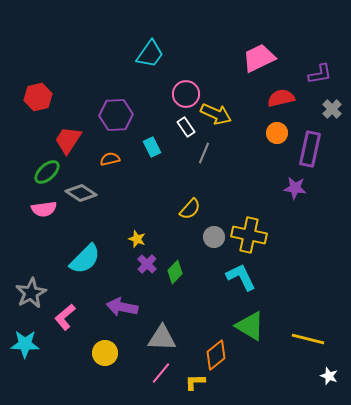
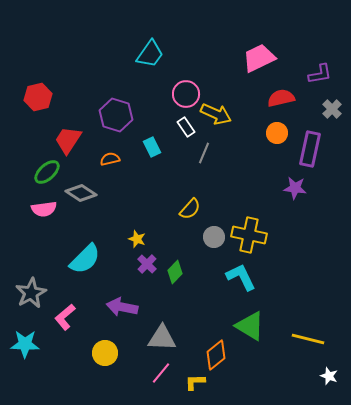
purple hexagon: rotated 20 degrees clockwise
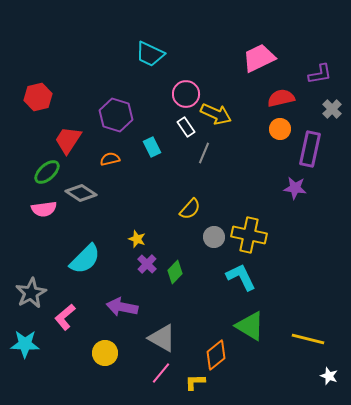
cyan trapezoid: rotated 80 degrees clockwise
orange circle: moved 3 px right, 4 px up
gray triangle: rotated 28 degrees clockwise
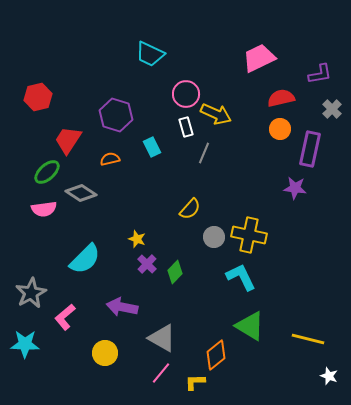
white rectangle: rotated 18 degrees clockwise
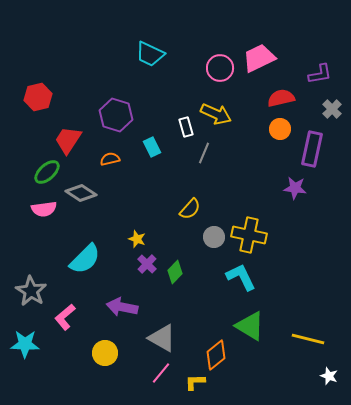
pink circle: moved 34 px right, 26 px up
purple rectangle: moved 2 px right
gray star: moved 2 px up; rotated 12 degrees counterclockwise
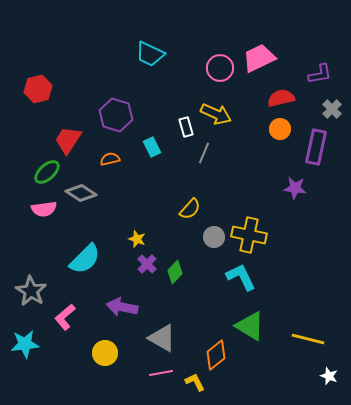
red hexagon: moved 8 px up
purple rectangle: moved 4 px right, 2 px up
cyan star: rotated 8 degrees counterclockwise
pink line: rotated 40 degrees clockwise
yellow L-shape: rotated 65 degrees clockwise
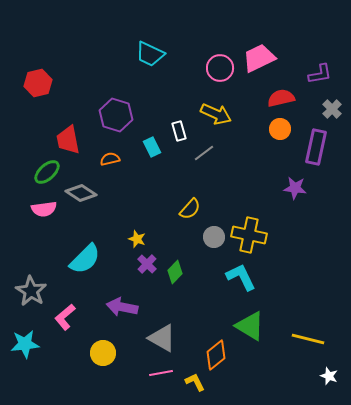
red hexagon: moved 6 px up
white rectangle: moved 7 px left, 4 px down
red trapezoid: rotated 44 degrees counterclockwise
gray line: rotated 30 degrees clockwise
yellow circle: moved 2 px left
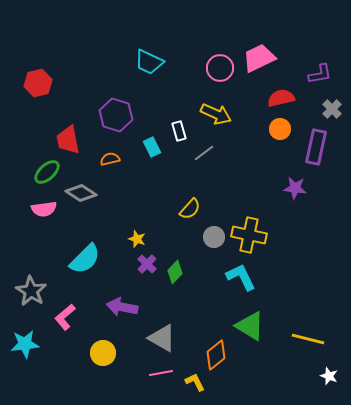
cyan trapezoid: moved 1 px left, 8 px down
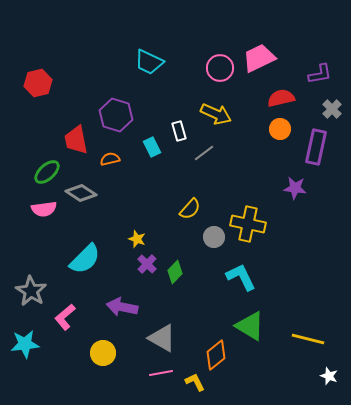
red trapezoid: moved 8 px right
yellow cross: moved 1 px left, 11 px up
